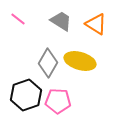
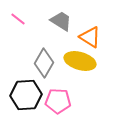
orange triangle: moved 6 px left, 13 px down
gray diamond: moved 4 px left
black hexagon: rotated 16 degrees clockwise
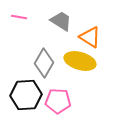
pink line: moved 1 px right, 2 px up; rotated 28 degrees counterclockwise
